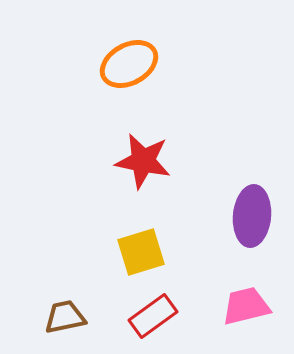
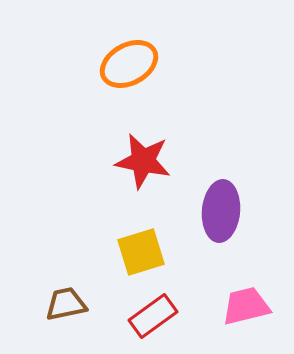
purple ellipse: moved 31 px left, 5 px up
brown trapezoid: moved 1 px right, 13 px up
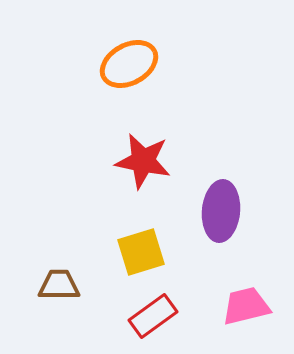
brown trapezoid: moved 7 px left, 19 px up; rotated 12 degrees clockwise
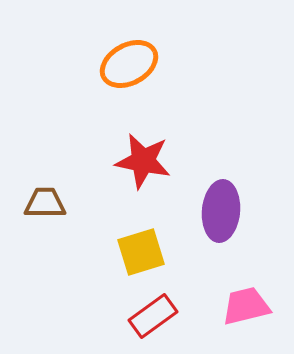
brown trapezoid: moved 14 px left, 82 px up
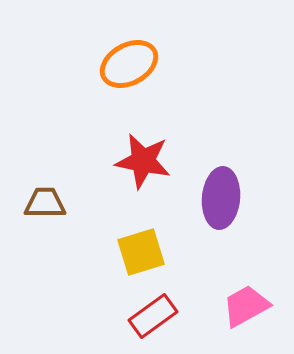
purple ellipse: moved 13 px up
pink trapezoid: rotated 15 degrees counterclockwise
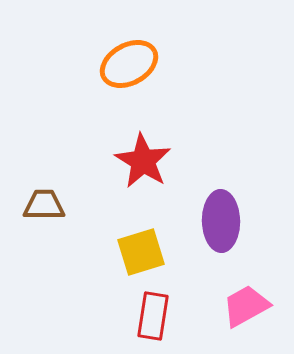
red star: rotated 20 degrees clockwise
purple ellipse: moved 23 px down; rotated 6 degrees counterclockwise
brown trapezoid: moved 1 px left, 2 px down
red rectangle: rotated 45 degrees counterclockwise
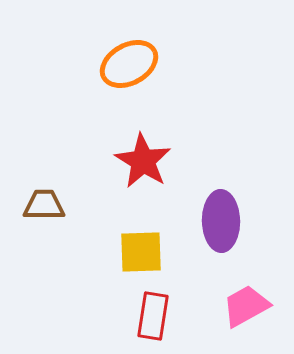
yellow square: rotated 15 degrees clockwise
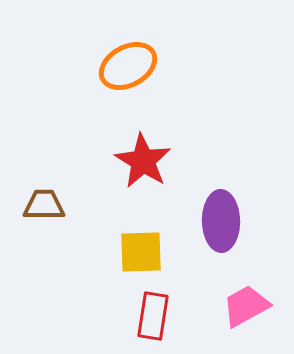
orange ellipse: moved 1 px left, 2 px down
